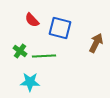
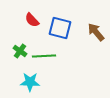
brown arrow: moved 11 px up; rotated 66 degrees counterclockwise
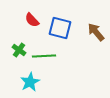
green cross: moved 1 px left, 1 px up
cyan star: rotated 30 degrees counterclockwise
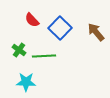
blue square: rotated 30 degrees clockwise
cyan star: moved 4 px left; rotated 30 degrees clockwise
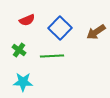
red semicircle: moved 5 px left; rotated 70 degrees counterclockwise
brown arrow: rotated 84 degrees counterclockwise
green line: moved 8 px right
cyan star: moved 3 px left
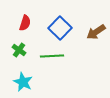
red semicircle: moved 2 px left, 3 px down; rotated 49 degrees counterclockwise
cyan star: rotated 24 degrees clockwise
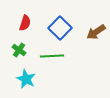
cyan star: moved 3 px right, 3 px up
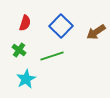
blue square: moved 1 px right, 2 px up
green line: rotated 15 degrees counterclockwise
cyan star: rotated 18 degrees clockwise
